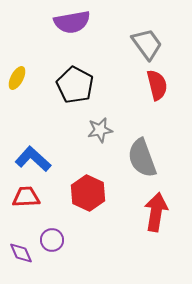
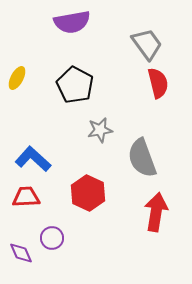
red semicircle: moved 1 px right, 2 px up
purple circle: moved 2 px up
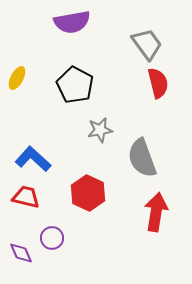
red trapezoid: rotated 16 degrees clockwise
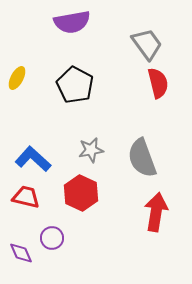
gray star: moved 9 px left, 20 px down
red hexagon: moved 7 px left
